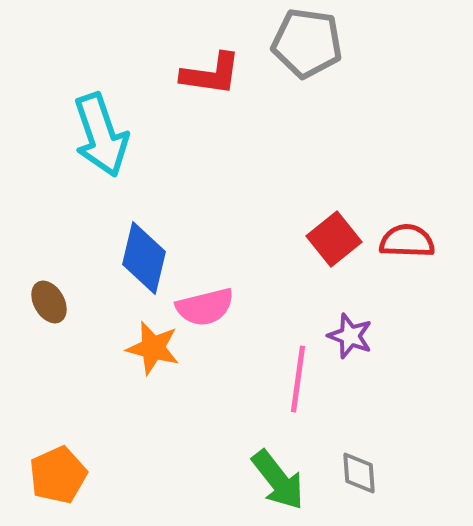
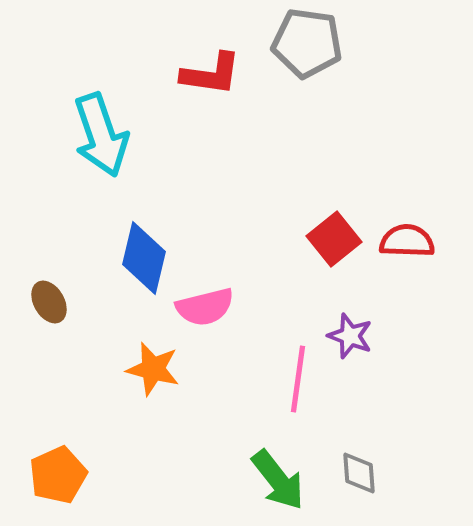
orange star: moved 21 px down
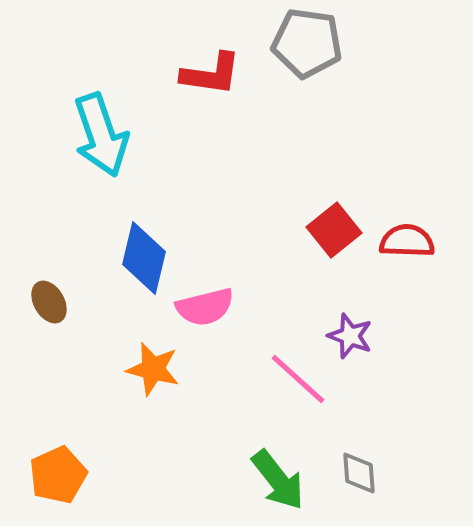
red square: moved 9 px up
pink line: rotated 56 degrees counterclockwise
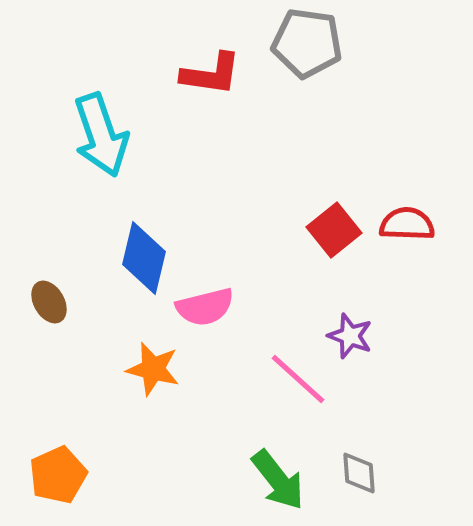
red semicircle: moved 17 px up
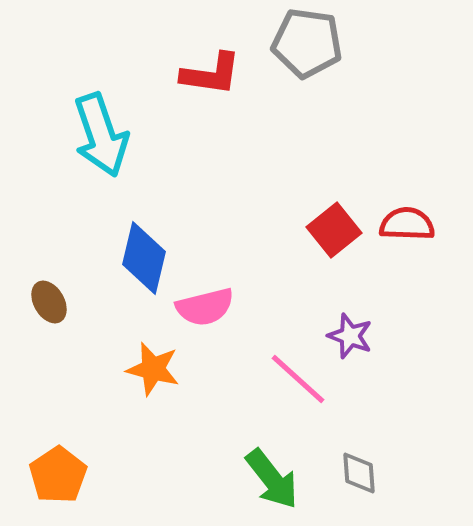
orange pentagon: rotated 10 degrees counterclockwise
green arrow: moved 6 px left, 1 px up
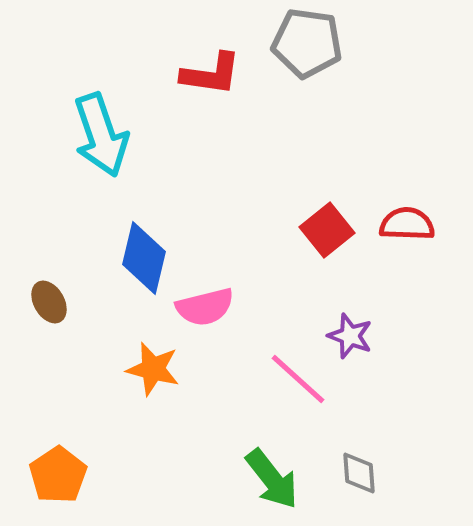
red square: moved 7 px left
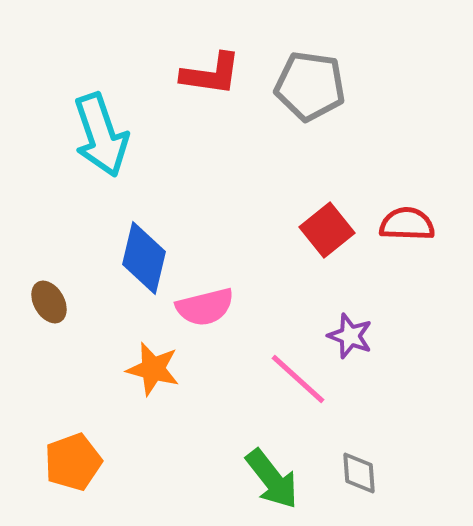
gray pentagon: moved 3 px right, 43 px down
orange pentagon: moved 15 px right, 13 px up; rotated 14 degrees clockwise
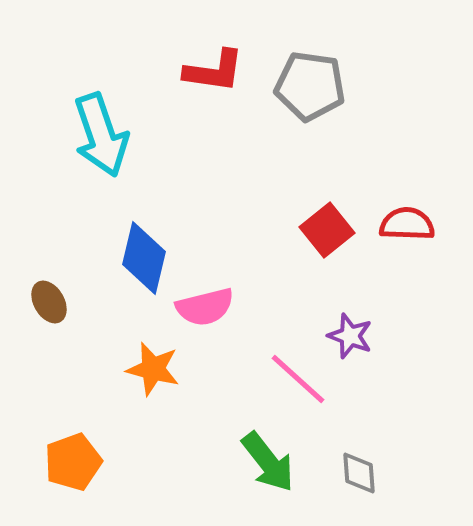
red L-shape: moved 3 px right, 3 px up
green arrow: moved 4 px left, 17 px up
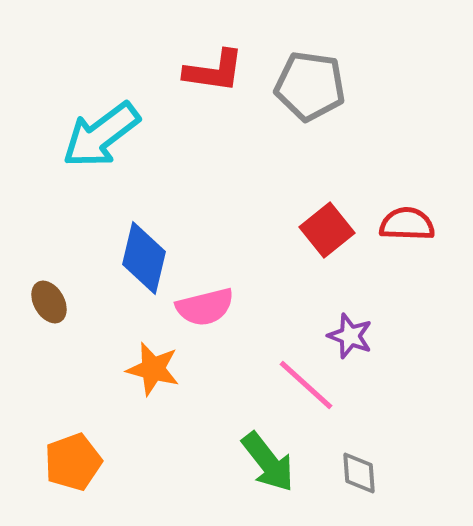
cyan arrow: rotated 72 degrees clockwise
pink line: moved 8 px right, 6 px down
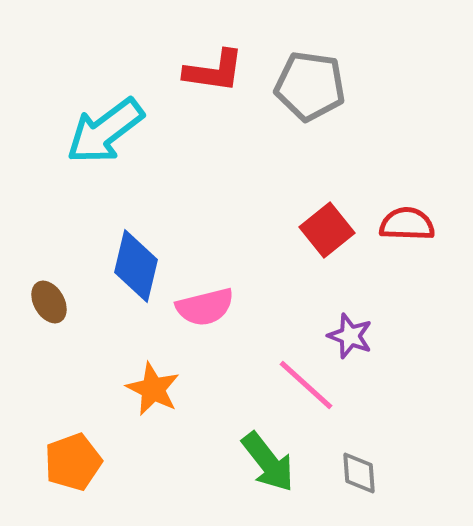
cyan arrow: moved 4 px right, 4 px up
blue diamond: moved 8 px left, 8 px down
orange star: moved 20 px down; rotated 12 degrees clockwise
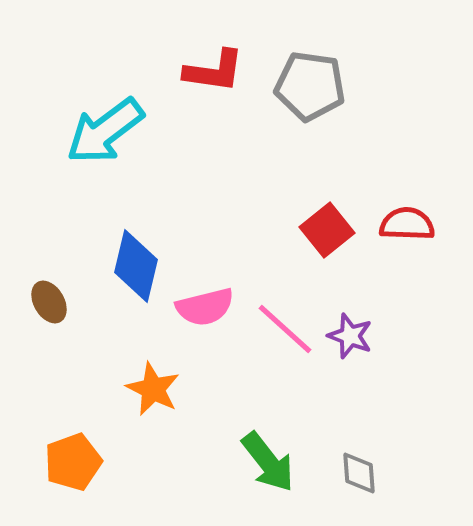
pink line: moved 21 px left, 56 px up
